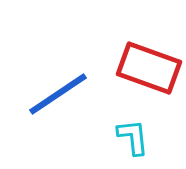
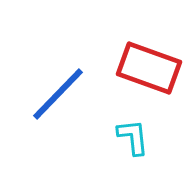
blue line: rotated 12 degrees counterclockwise
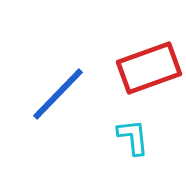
red rectangle: rotated 40 degrees counterclockwise
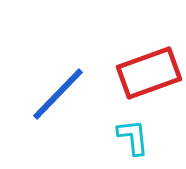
red rectangle: moved 5 px down
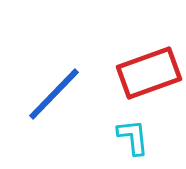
blue line: moved 4 px left
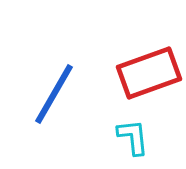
blue line: rotated 14 degrees counterclockwise
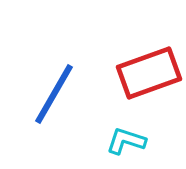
cyan L-shape: moved 7 px left, 4 px down; rotated 66 degrees counterclockwise
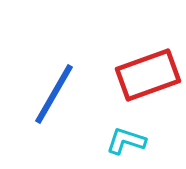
red rectangle: moved 1 px left, 2 px down
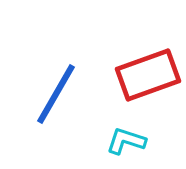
blue line: moved 2 px right
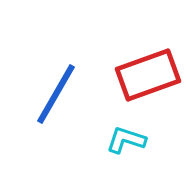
cyan L-shape: moved 1 px up
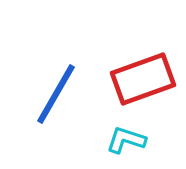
red rectangle: moved 5 px left, 4 px down
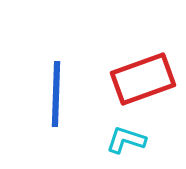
blue line: rotated 28 degrees counterclockwise
